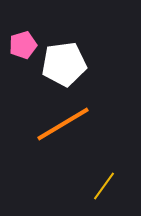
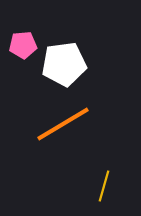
pink pentagon: rotated 12 degrees clockwise
yellow line: rotated 20 degrees counterclockwise
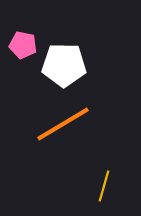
pink pentagon: rotated 16 degrees clockwise
white pentagon: moved 1 px down; rotated 9 degrees clockwise
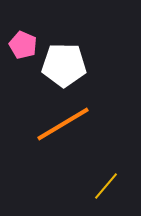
pink pentagon: rotated 12 degrees clockwise
yellow line: moved 2 px right; rotated 24 degrees clockwise
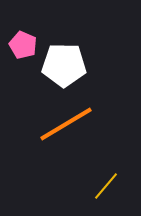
orange line: moved 3 px right
